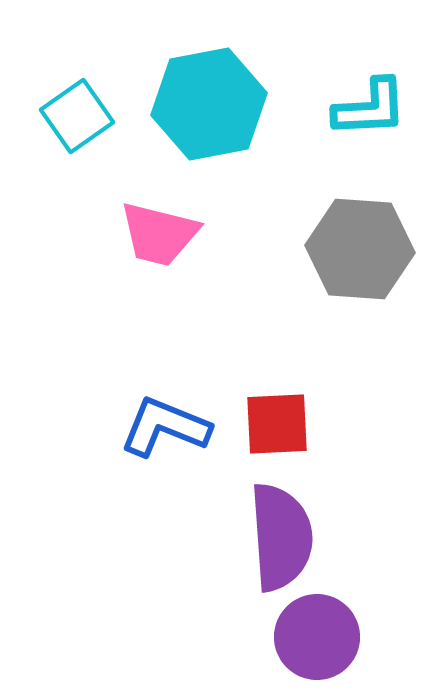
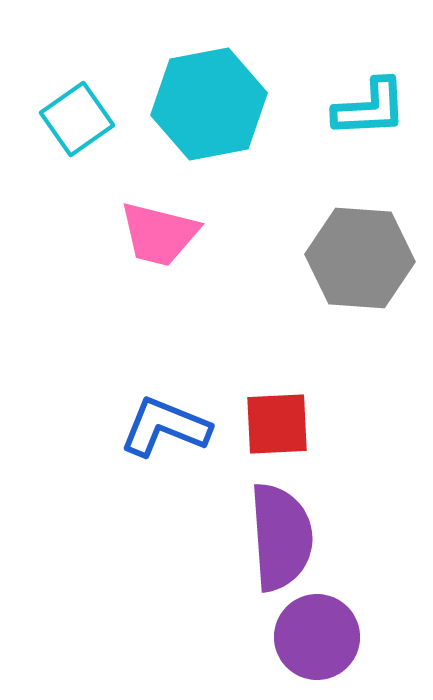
cyan square: moved 3 px down
gray hexagon: moved 9 px down
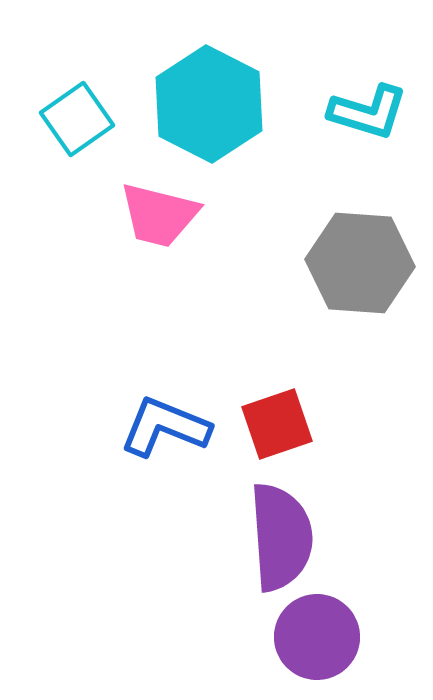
cyan hexagon: rotated 22 degrees counterclockwise
cyan L-shape: moved 2 px left, 4 px down; rotated 20 degrees clockwise
pink trapezoid: moved 19 px up
gray hexagon: moved 5 px down
red square: rotated 16 degrees counterclockwise
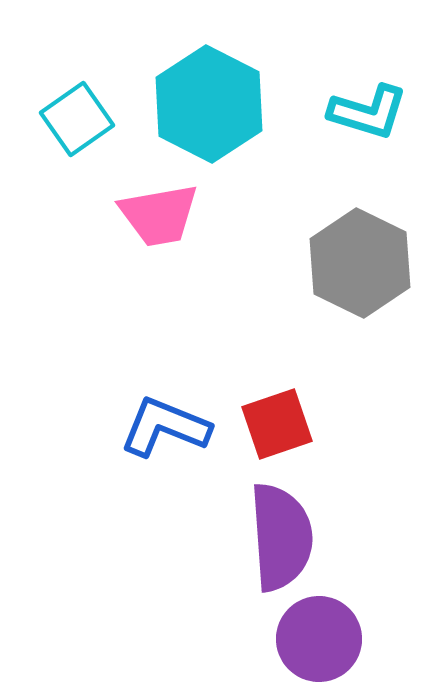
pink trapezoid: rotated 24 degrees counterclockwise
gray hexagon: rotated 22 degrees clockwise
purple circle: moved 2 px right, 2 px down
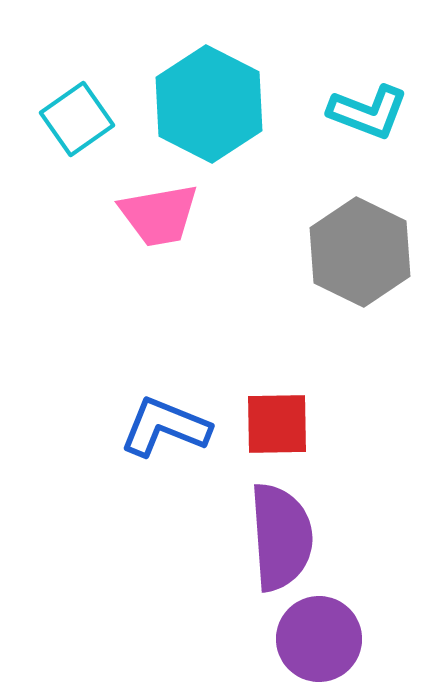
cyan L-shape: rotated 4 degrees clockwise
gray hexagon: moved 11 px up
red square: rotated 18 degrees clockwise
